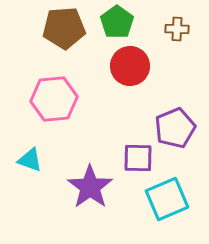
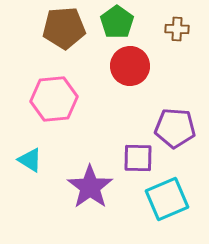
purple pentagon: rotated 27 degrees clockwise
cyan triangle: rotated 12 degrees clockwise
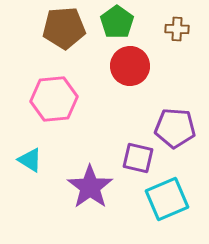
purple square: rotated 12 degrees clockwise
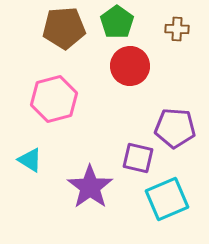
pink hexagon: rotated 9 degrees counterclockwise
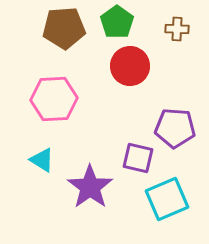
pink hexagon: rotated 12 degrees clockwise
cyan triangle: moved 12 px right
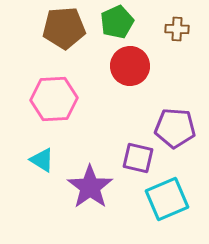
green pentagon: rotated 12 degrees clockwise
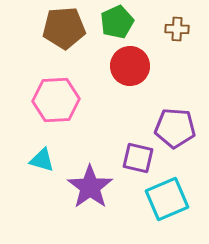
pink hexagon: moved 2 px right, 1 px down
cyan triangle: rotated 16 degrees counterclockwise
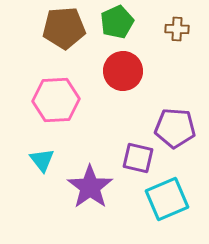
red circle: moved 7 px left, 5 px down
cyan triangle: rotated 36 degrees clockwise
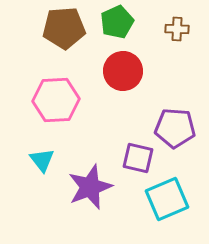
purple star: rotated 15 degrees clockwise
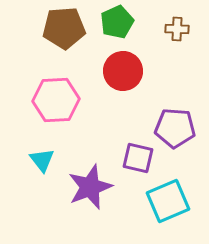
cyan square: moved 1 px right, 2 px down
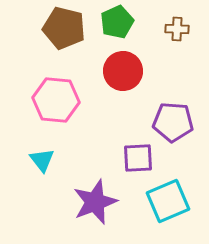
brown pentagon: rotated 18 degrees clockwise
pink hexagon: rotated 9 degrees clockwise
purple pentagon: moved 2 px left, 6 px up
purple square: rotated 16 degrees counterclockwise
purple star: moved 5 px right, 15 px down
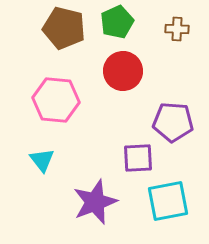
cyan square: rotated 12 degrees clockwise
